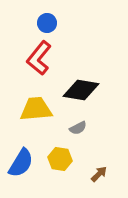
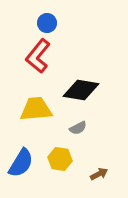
red L-shape: moved 1 px left, 2 px up
brown arrow: rotated 18 degrees clockwise
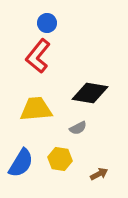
black diamond: moved 9 px right, 3 px down
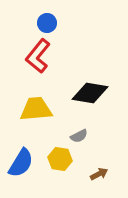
gray semicircle: moved 1 px right, 8 px down
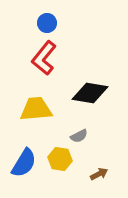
red L-shape: moved 6 px right, 2 px down
blue semicircle: moved 3 px right
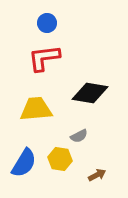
red L-shape: rotated 44 degrees clockwise
brown arrow: moved 2 px left, 1 px down
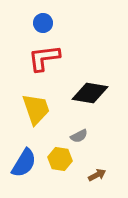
blue circle: moved 4 px left
yellow trapezoid: rotated 76 degrees clockwise
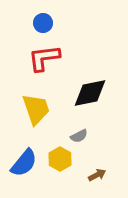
black diamond: rotated 21 degrees counterclockwise
yellow hexagon: rotated 20 degrees clockwise
blue semicircle: rotated 8 degrees clockwise
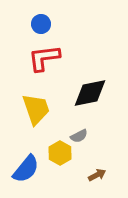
blue circle: moved 2 px left, 1 px down
yellow hexagon: moved 6 px up
blue semicircle: moved 2 px right, 6 px down
